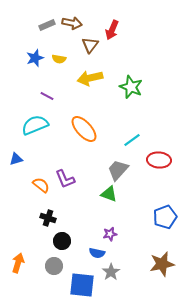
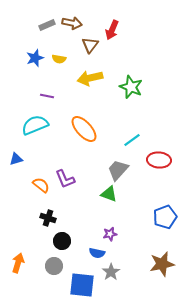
purple line: rotated 16 degrees counterclockwise
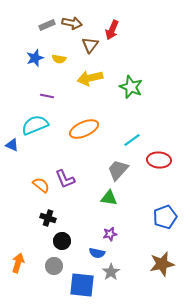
orange ellipse: rotated 72 degrees counterclockwise
blue triangle: moved 4 px left, 14 px up; rotated 40 degrees clockwise
green triangle: moved 4 px down; rotated 12 degrees counterclockwise
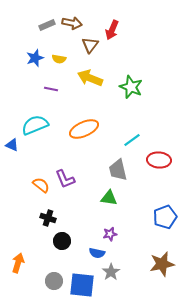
yellow arrow: rotated 35 degrees clockwise
purple line: moved 4 px right, 7 px up
gray trapezoid: rotated 55 degrees counterclockwise
gray circle: moved 15 px down
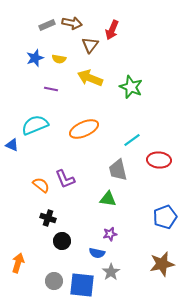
green triangle: moved 1 px left, 1 px down
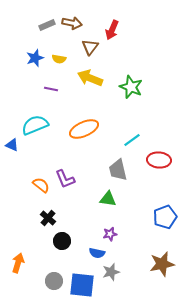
brown triangle: moved 2 px down
black cross: rotated 21 degrees clockwise
gray star: rotated 18 degrees clockwise
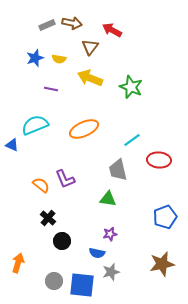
red arrow: rotated 96 degrees clockwise
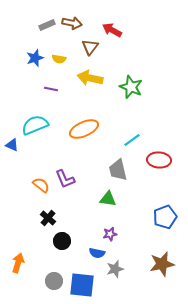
yellow arrow: rotated 10 degrees counterclockwise
gray star: moved 4 px right, 3 px up
